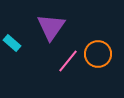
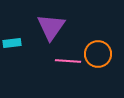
cyan rectangle: rotated 48 degrees counterclockwise
pink line: rotated 55 degrees clockwise
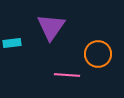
pink line: moved 1 px left, 14 px down
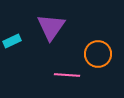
cyan rectangle: moved 2 px up; rotated 18 degrees counterclockwise
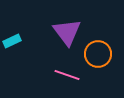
purple triangle: moved 16 px right, 5 px down; rotated 12 degrees counterclockwise
pink line: rotated 15 degrees clockwise
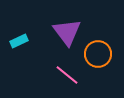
cyan rectangle: moved 7 px right
pink line: rotated 20 degrees clockwise
